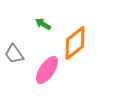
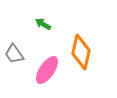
orange diamond: moved 6 px right, 9 px down; rotated 40 degrees counterclockwise
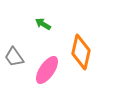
gray trapezoid: moved 3 px down
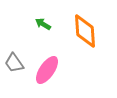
orange diamond: moved 4 px right, 21 px up; rotated 16 degrees counterclockwise
gray trapezoid: moved 6 px down
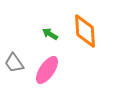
green arrow: moved 7 px right, 10 px down
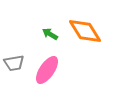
orange diamond: rotated 28 degrees counterclockwise
gray trapezoid: rotated 65 degrees counterclockwise
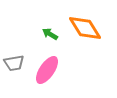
orange diamond: moved 3 px up
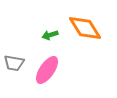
green arrow: moved 1 px down; rotated 49 degrees counterclockwise
gray trapezoid: rotated 20 degrees clockwise
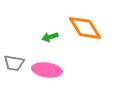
green arrow: moved 2 px down
pink ellipse: rotated 64 degrees clockwise
